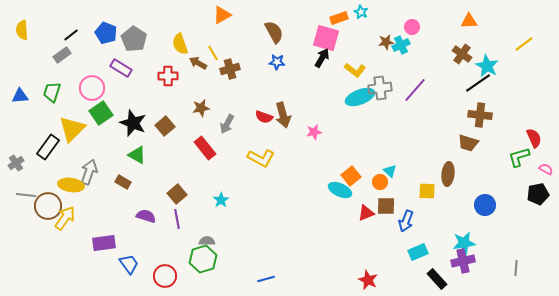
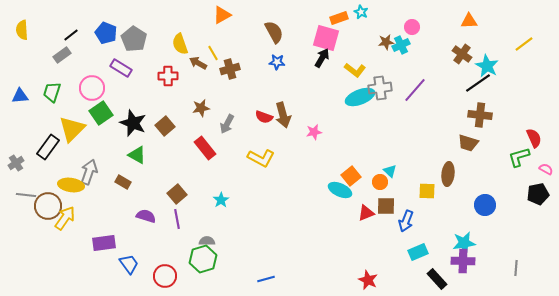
purple cross at (463, 261): rotated 15 degrees clockwise
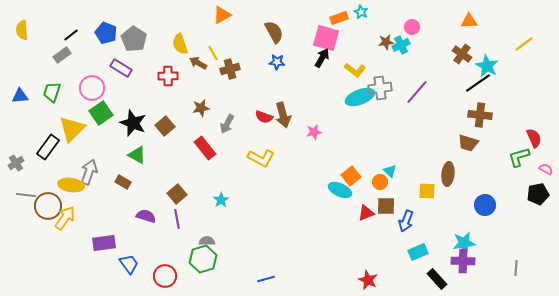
purple line at (415, 90): moved 2 px right, 2 px down
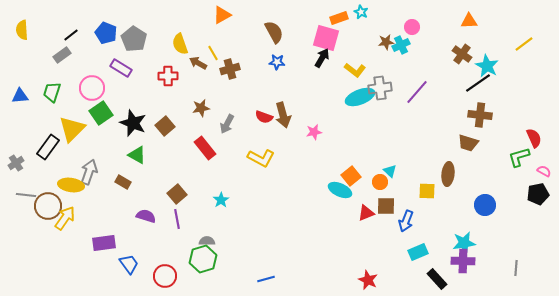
pink semicircle at (546, 169): moved 2 px left, 2 px down
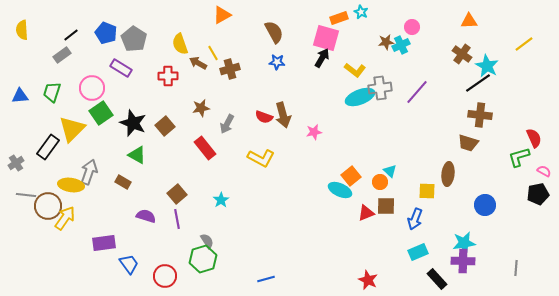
blue arrow at (406, 221): moved 9 px right, 2 px up
gray semicircle at (207, 241): rotated 56 degrees clockwise
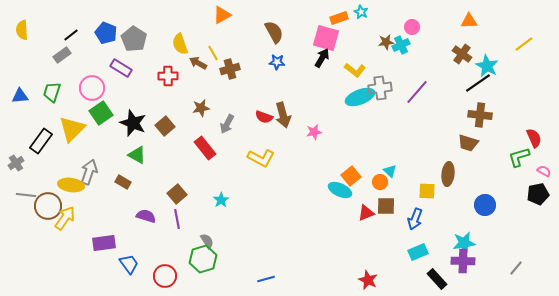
black rectangle at (48, 147): moved 7 px left, 6 px up
gray line at (516, 268): rotated 35 degrees clockwise
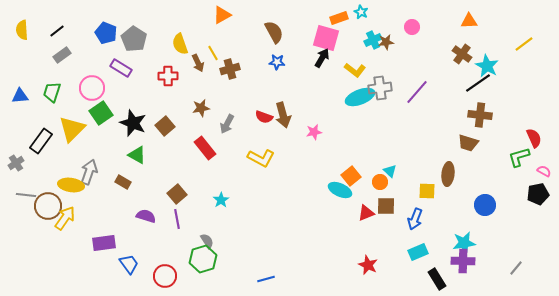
black line at (71, 35): moved 14 px left, 4 px up
cyan cross at (401, 45): moved 28 px left, 5 px up
brown arrow at (198, 63): rotated 144 degrees counterclockwise
black rectangle at (437, 279): rotated 10 degrees clockwise
red star at (368, 280): moved 15 px up
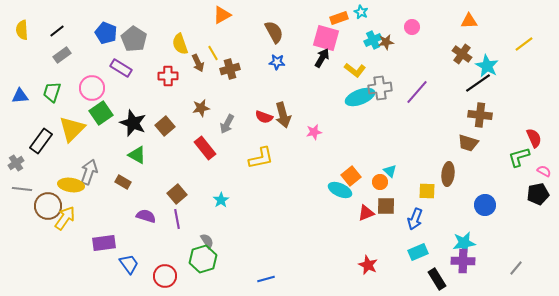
yellow L-shape at (261, 158): rotated 40 degrees counterclockwise
gray line at (26, 195): moved 4 px left, 6 px up
